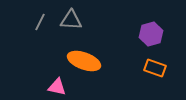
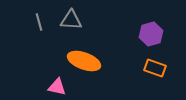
gray line: moved 1 px left; rotated 42 degrees counterclockwise
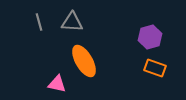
gray triangle: moved 1 px right, 2 px down
purple hexagon: moved 1 px left, 3 px down
orange ellipse: rotated 40 degrees clockwise
pink triangle: moved 3 px up
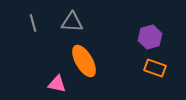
gray line: moved 6 px left, 1 px down
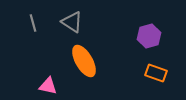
gray triangle: rotated 30 degrees clockwise
purple hexagon: moved 1 px left, 1 px up
orange rectangle: moved 1 px right, 5 px down
pink triangle: moved 9 px left, 2 px down
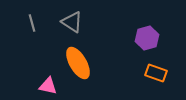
gray line: moved 1 px left
purple hexagon: moved 2 px left, 2 px down
orange ellipse: moved 6 px left, 2 px down
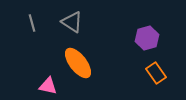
orange ellipse: rotated 8 degrees counterclockwise
orange rectangle: rotated 35 degrees clockwise
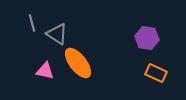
gray triangle: moved 15 px left, 12 px down
purple hexagon: rotated 25 degrees clockwise
orange rectangle: rotated 30 degrees counterclockwise
pink triangle: moved 3 px left, 15 px up
